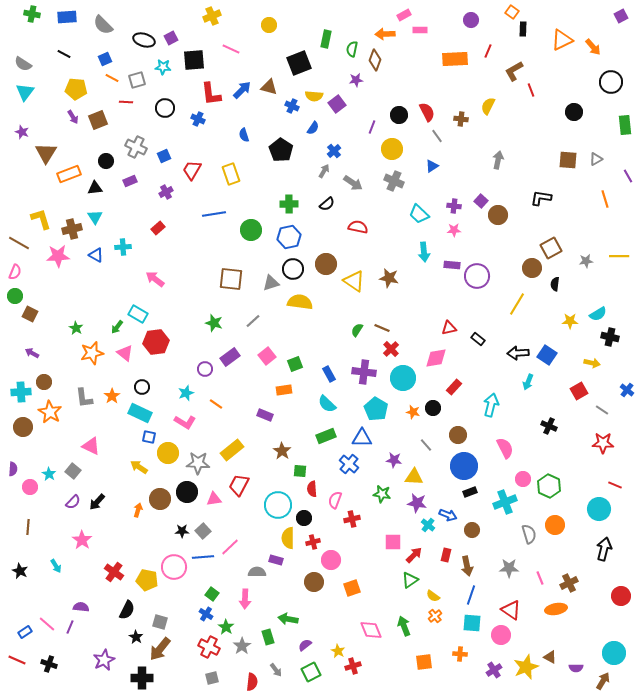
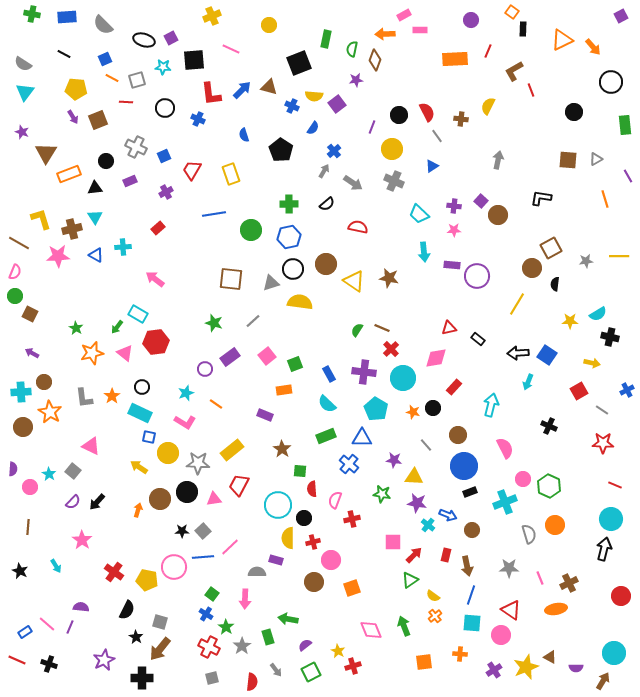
blue cross at (627, 390): rotated 24 degrees clockwise
brown star at (282, 451): moved 2 px up
cyan circle at (599, 509): moved 12 px right, 10 px down
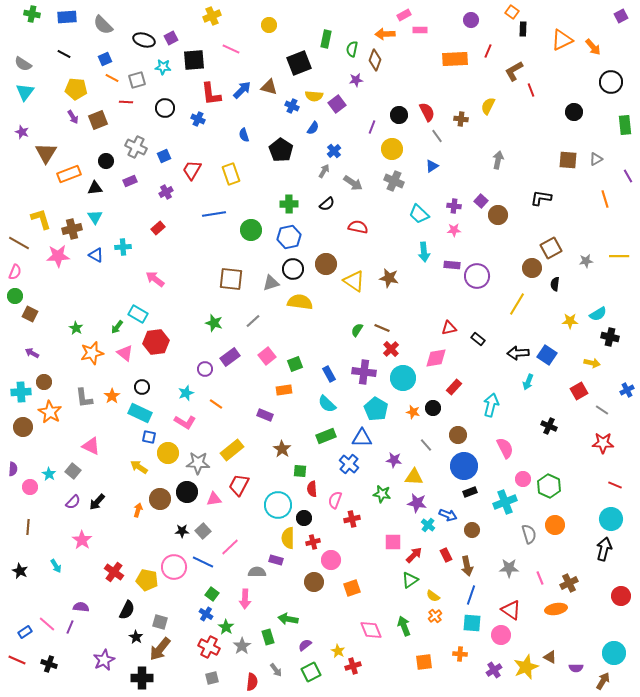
red rectangle at (446, 555): rotated 40 degrees counterclockwise
blue line at (203, 557): moved 5 px down; rotated 30 degrees clockwise
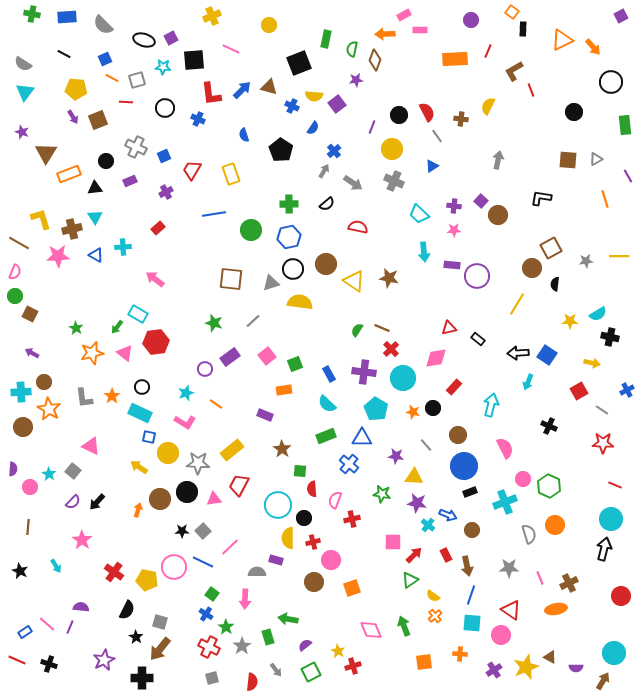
orange star at (50, 412): moved 1 px left, 3 px up
purple star at (394, 460): moved 2 px right, 4 px up
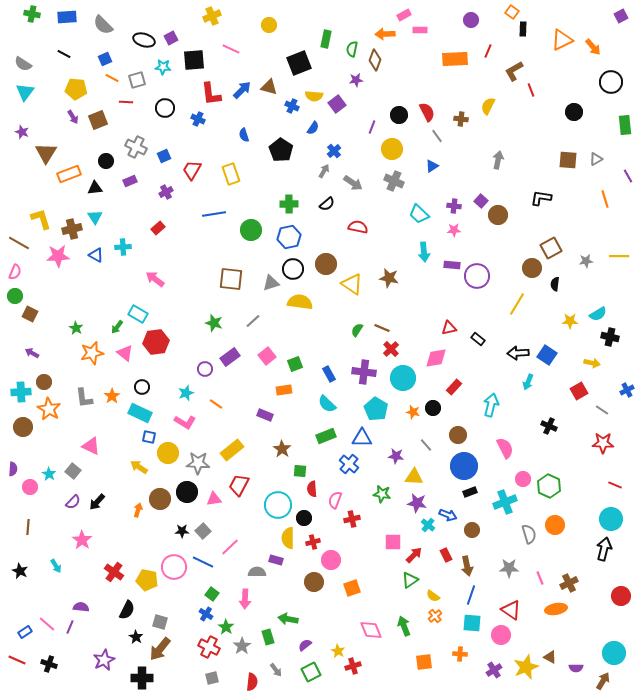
yellow triangle at (354, 281): moved 2 px left, 3 px down
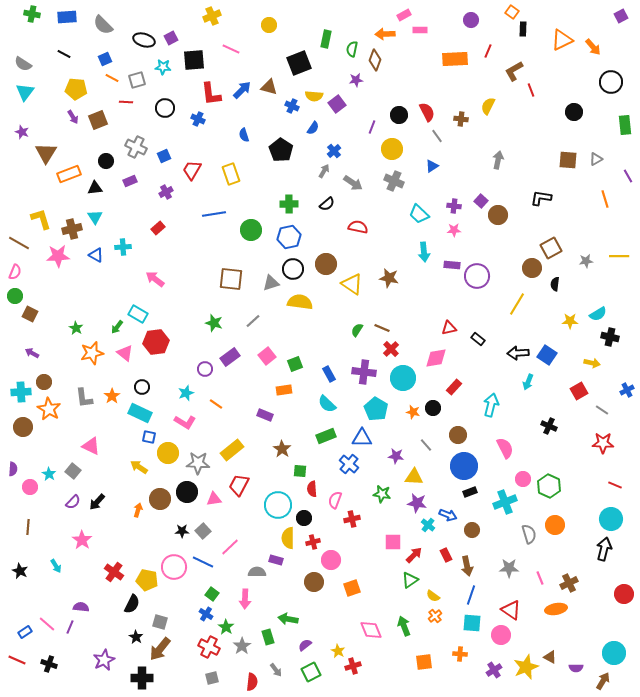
red circle at (621, 596): moved 3 px right, 2 px up
black semicircle at (127, 610): moved 5 px right, 6 px up
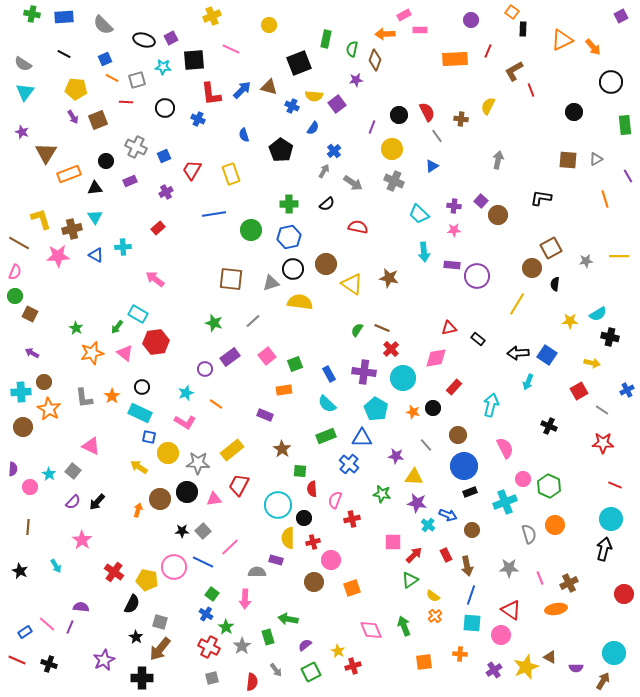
blue rectangle at (67, 17): moved 3 px left
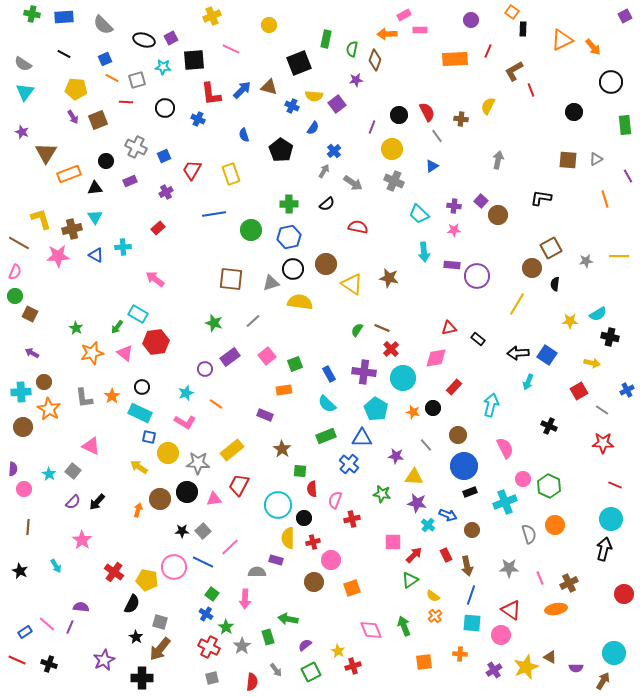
purple square at (621, 16): moved 4 px right
orange arrow at (385, 34): moved 2 px right
pink circle at (30, 487): moved 6 px left, 2 px down
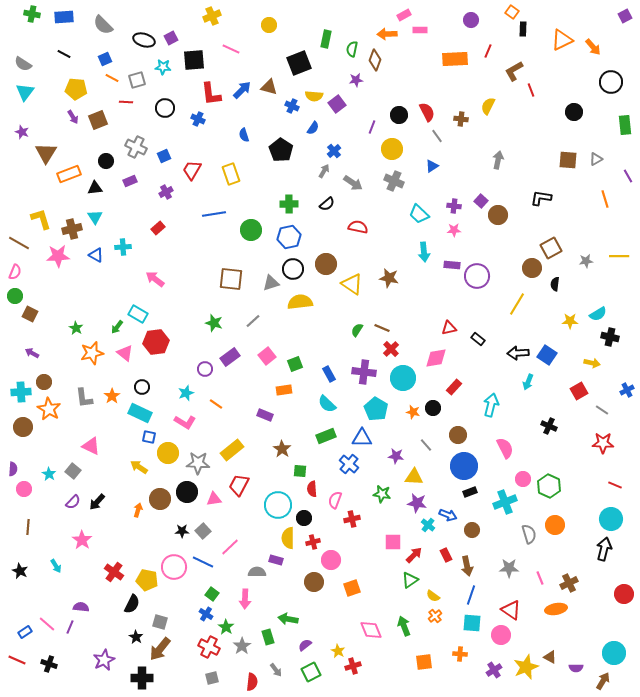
yellow semicircle at (300, 302): rotated 15 degrees counterclockwise
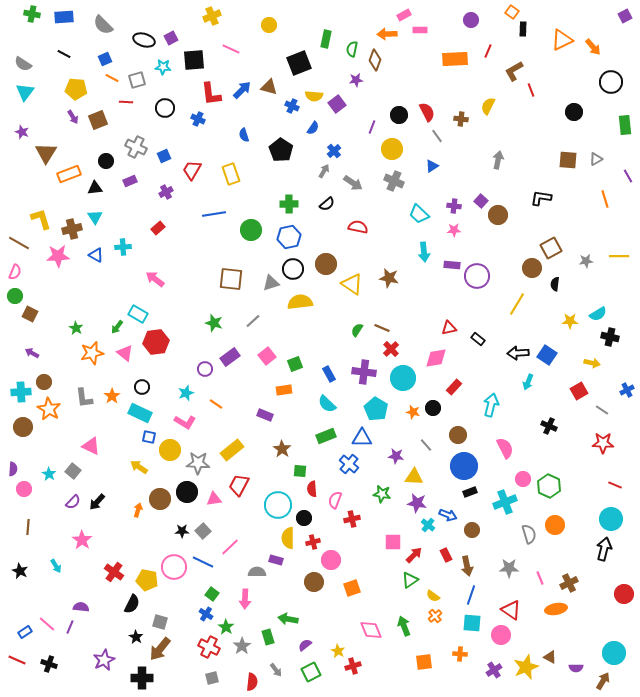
yellow circle at (168, 453): moved 2 px right, 3 px up
